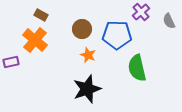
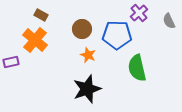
purple cross: moved 2 px left, 1 px down
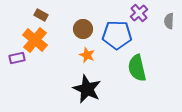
gray semicircle: rotated 28 degrees clockwise
brown circle: moved 1 px right
orange star: moved 1 px left
purple rectangle: moved 6 px right, 4 px up
black star: rotated 28 degrees counterclockwise
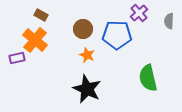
green semicircle: moved 11 px right, 10 px down
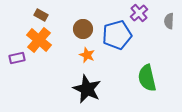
blue pentagon: rotated 16 degrees counterclockwise
orange cross: moved 4 px right
green semicircle: moved 1 px left
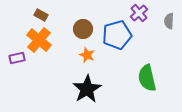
black star: rotated 16 degrees clockwise
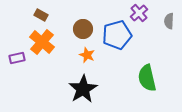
orange cross: moved 3 px right, 2 px down
black star: moved 4 px left
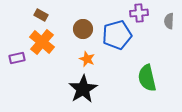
purple cross: rotated 36 degrees clockwise
orange star: moved 4 px down
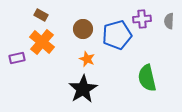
purple cross: moved 3 px right, 6 px down
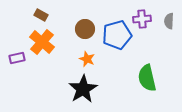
brown circle: moved 2 px right
